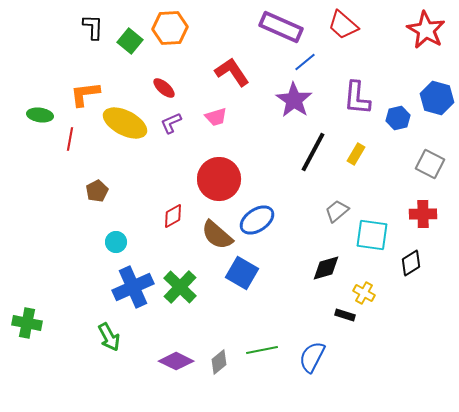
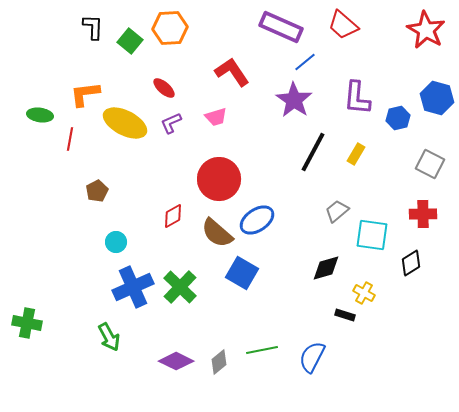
brown semicircle at (217, 235): moved 2 px up
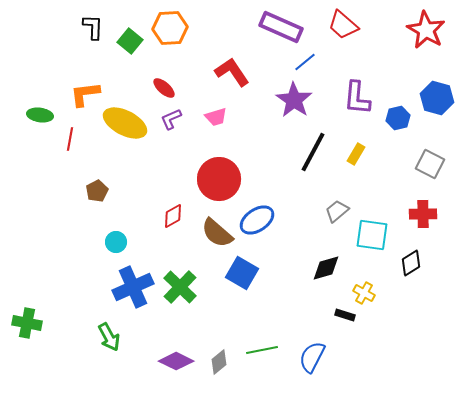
purple L-shape at (171, 123): moved 4 px up
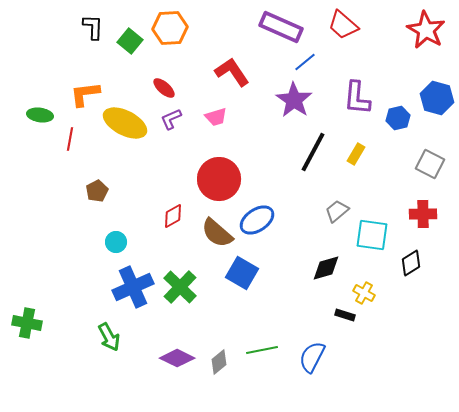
purple diamond at (176, 361): moved 1 px right, 3 px up
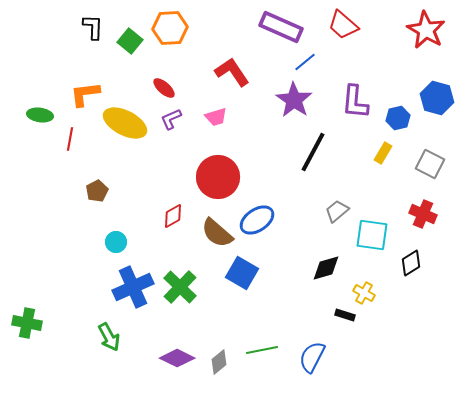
purple L-shape at (357, 98): moved 2 px left, 4 px down
yellow rectangle at (356, 154): moved 27 px right, 1 px up
red circle at (219, 179): moved 1 px left, 2 px up
red cross at (423, 214): rotated 24 degrees clockwise
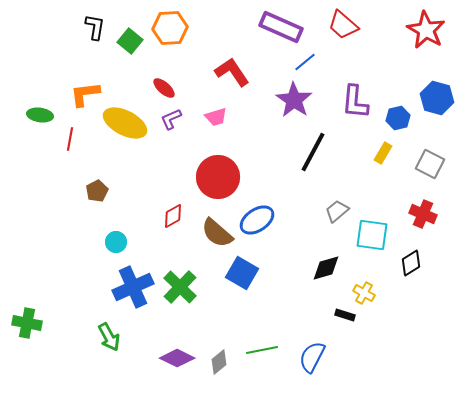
black L-shape at (93, 27): moved 2 px right; rotated 8 degrees clockwise
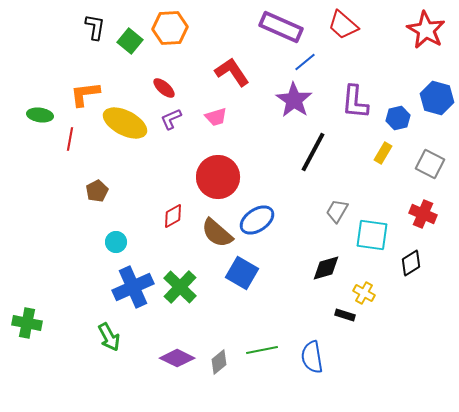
gray trapezoid at (337, 211): rotated 20 degrees counterclockwise
blue semicircle at (312, 357): rotated 36 degrees counterclockwise
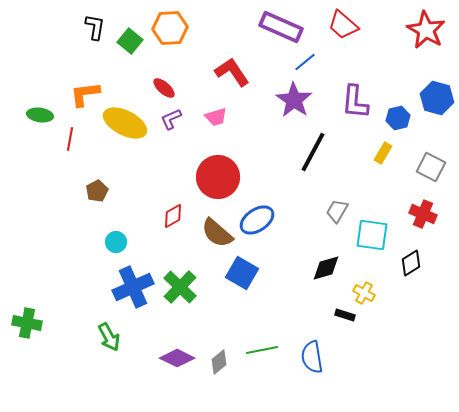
gray square at (430, 164): moved 1 px right, 3 px down
